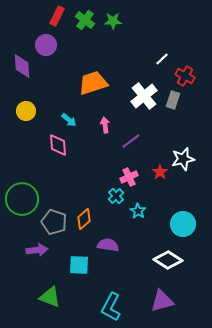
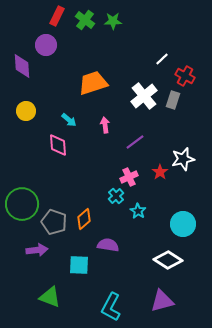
purple line: moved 4 px right, 1 px down
green circle: moved 5 px down
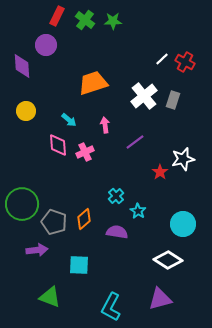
red cross: moved 14 px up
pink cross: moved 44 px left, 25 px up
purple semicircle: moved 9 px right, 13 px up
purple triangle: moved 2 px left, 2 px up
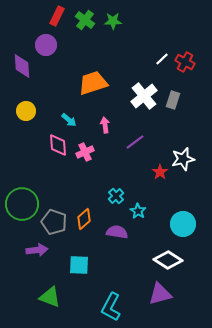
purple triangle: moved 5 px up
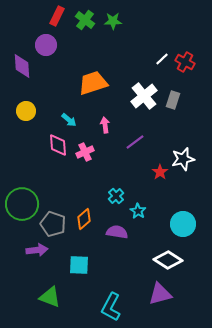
gray pentagon: moved 1 px left, 2 px down
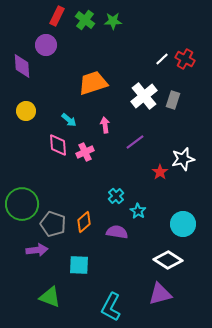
red cross: moved 3 px up
orange diamond: moved 3 px down
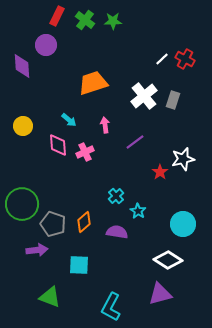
yellow circle: moved 3 px left, 15 px down
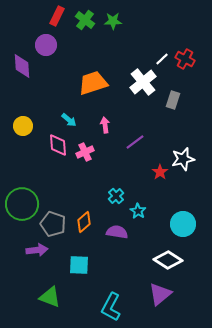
white cross: moved 1 px left, 14 px up
purple triangle: rotated 25 degrees counterclockwise
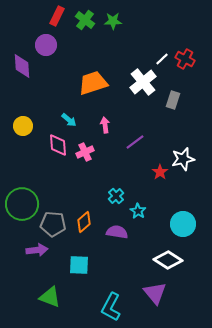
gray pentagon: rotated 15 degrees counterclockwise
purple triangle: moved 5 px left, 1 px up; rotated 30 degrees counterclockwise
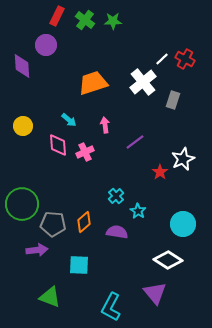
white star: rotated 10 degrees counterclockwise
